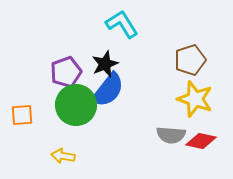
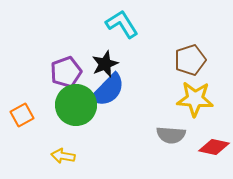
blue semicircle: rotated 6 degrees clockwise
yellow star: rotated 15 degrees counterclockwise
orange square: rotated 25 degrees counterclockwise
red diamond: moved 13 px right, 6 px down
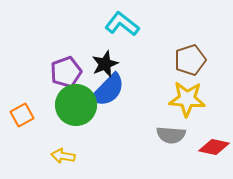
cyan L-shape: rotated 20 degrees counterclockwise
yellow star: moved 8 px left
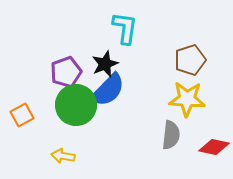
cyan L-shape: moved 3 px right, 4 px down; rotated 60 degrees clockwise
gray semicircle: rotated 88 degrees counterclockwise
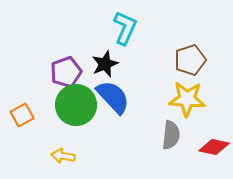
cyan L-shape: rotated 16 degrees clockwise
blue semicircle: moved 5 px right, 7 px down; rotated 87 degrees counterclockwise
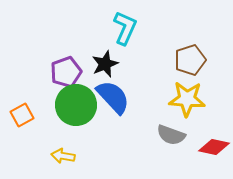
gray semicircle: rotated 104 degrees clockwise
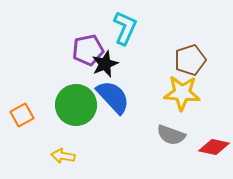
purple pentagon: moved 22 px right, 22 px up; rotated 8 degrees clockwise
yellow star: moved 5 px left, 6 px up
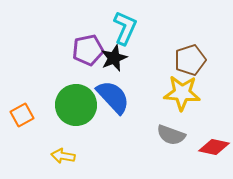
black star: moved 9 px right, 6 px up
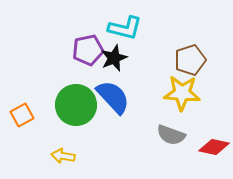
cyan L-shape: rotated 80 degrees clockwise
